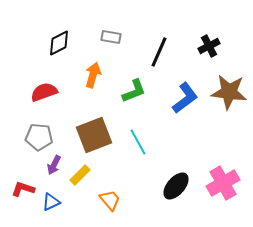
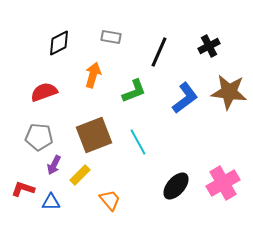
blue triangle: rotated 24 degrees clockwise
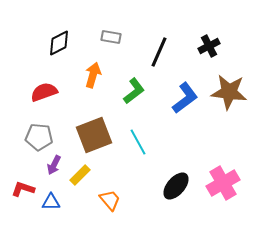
green L-shape: rotated 16 degrees counterclockwise
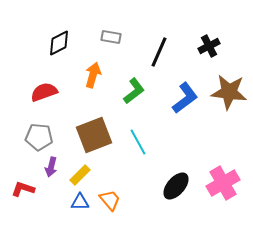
purple arrow: moved 3 px left, 2 px down; rotated 12 degrees counterclockwise
blue triangle: moved 29 px right
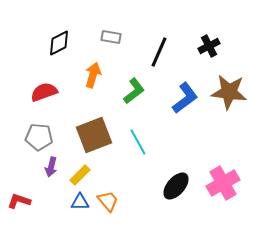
red L-shape: moved 4 px left, 12 px down
orange trapezoid: moved 2 px left, 1 px down
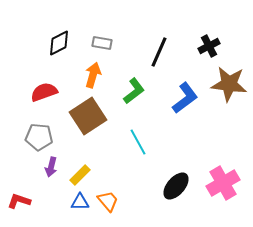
gray rectangle: moved 9 px left, 6 px down
brown star: moved 8 px up
brown square: moved 6 px left, 19 px up; rotated 12 degrees counterclockwise
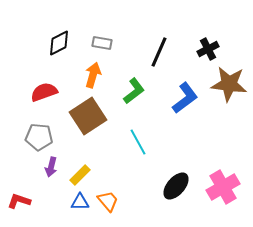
black cross: moved 1 px left, 3 px down
pink cross: moved 4 px down
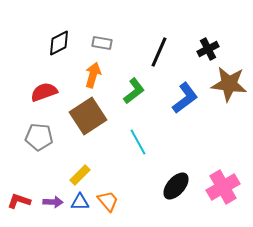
purple arrow: moved 2 px right, 35 px down; rotated 102 degrees counterclockwise
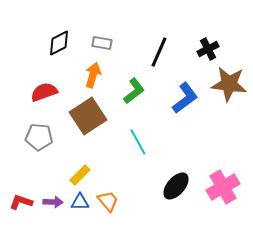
red L-shape: moved 2 px right, 1 px down
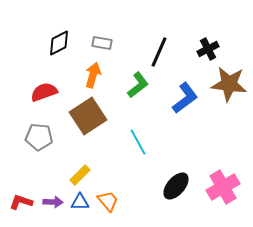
green L-shape: moved 4 px right, 6 px up
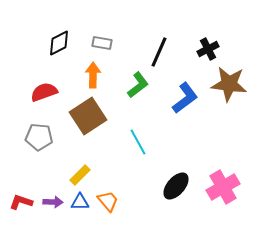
orange arrow: rotated 15 degrees counterclockwise
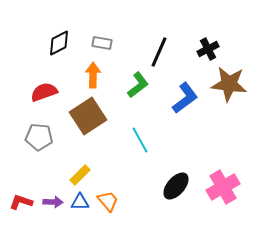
cyan line: moved 2 px right, 2 px up
